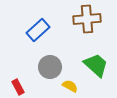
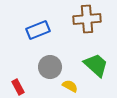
blue rectangle: rotated 20 degrees clockwise
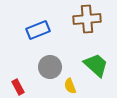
yellow semicircle: rotated 140 degrees counterclockwise
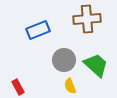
gray circle: moved 14 px right, 7 px up
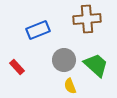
red rectangle: moved 1 px left, 20 px up; rotated 14 degrees counterclockwise
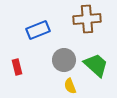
red rectangle: rotated 28 degrees clockwise
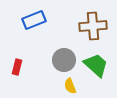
brown cross: moved 6 px right, 7 px down
blue rectangle: moved 4 px left, 10 px up
red rectangle: rotated 28 degrees clockwise
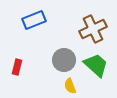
brown cross: moved 3 px down; rotated 20 degrees counterclockwise
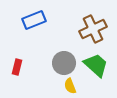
gray circle: moved 3 px down
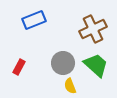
gray circle: moved 1 px left
red rectangle: moved 2 px right; rotated 14 degrees clockwise
